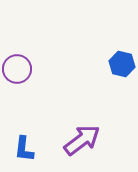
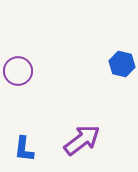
purple circle: moved 1 px right, 2 px down
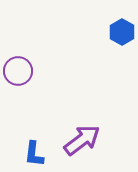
blue hexagon: moved 32 px up; rotated 15 degrees clockwise
blue L-shape: moved 10 px right, 5 px down
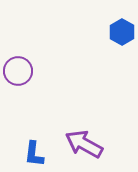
purple arrow: moved 2 px right, 4 px down; rotated 114 degrees counterclockwise
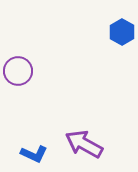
blue L-shape: rotated 72 degrees counterclockwise
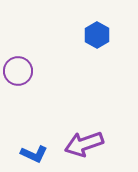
blue hexagon: moved 25 px left, 3 px down
purple arrow: rotated 48 degrees counterclockwise
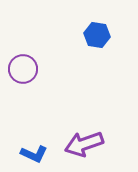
blue hexagon: rotated 20 degrees counterclockwise
purple circle: moved 5 px right, 2 px up
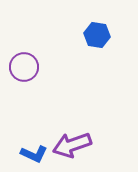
purple circle: moved 1 px right, 2 px up
purple arrow: moved 12 px left, 1 px down
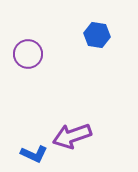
purple circle: moved 4 px right, 13 px up
purple arrow: moved 9 px up
